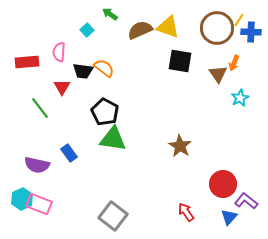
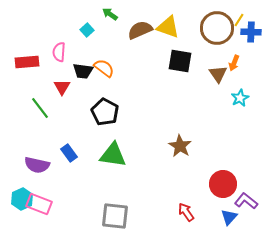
green triangle: moved 16 px down
gray square: moved 2 px right; rotated 32 degrees counterclockwise
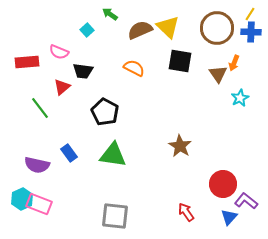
yellow line: moved 11 px right, 6 px up
yellow triangle: rotated 25 degrees clockwise
pink semicircle: rotated 72 degrees counterclockwise
orange semicircle: moved 30 px right; rotated 10 degrees counterclockwise
red triangle: rotated 18 degrees clockwise
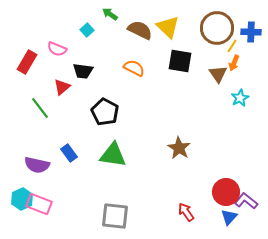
yellow line: moved 18 px left, 32 px down
brown semicircle: rotated 50 degrees clockwise
pink semicircle: moved 2 px left, 3 px up
red rectangle: rotated 55 degrees counterclockwise
brown star: moved 1 px left, 2 px down
red circle: moved 3 px right, 8 px down
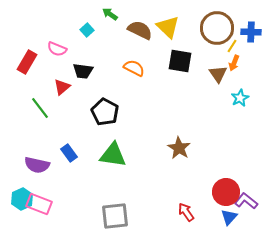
gray square: rotated 12 degrees counterclockwise
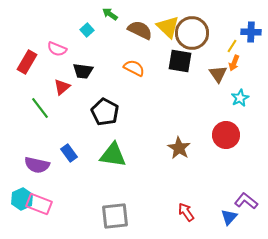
brown circle: moved 25 px left, 5 px down
red circle: moved 57 px up
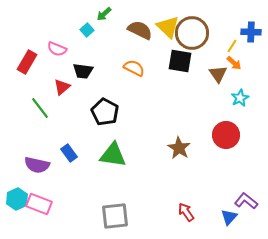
green arrow: moved 6 px left; rotated 77 degrees counterclockwise
orange arrow: rotated 70 degrees counterclockwise
cyan hexagon: moved 5 px left
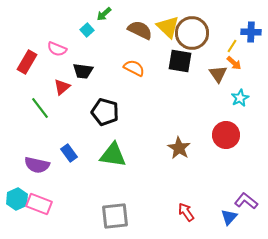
black pentagon: rotated 12 degrees counterclockwise
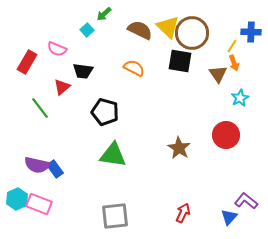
orange arrow: rotated 28 degrees clockwise
blue rectangle: moved 14 px left, 16 px down
red arrow: moved 3 px left, 1 px down; rotated 60 degrees clockwise
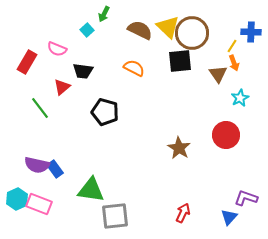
green arrow: rotated 21 degrees counterclockwise
black square: rotated 15 degrees counterclockwise
green triangle: moved 22 px left, 35 px down
purple L-shape: moved 3 px up; rotated 20 degrees counterclockwise
